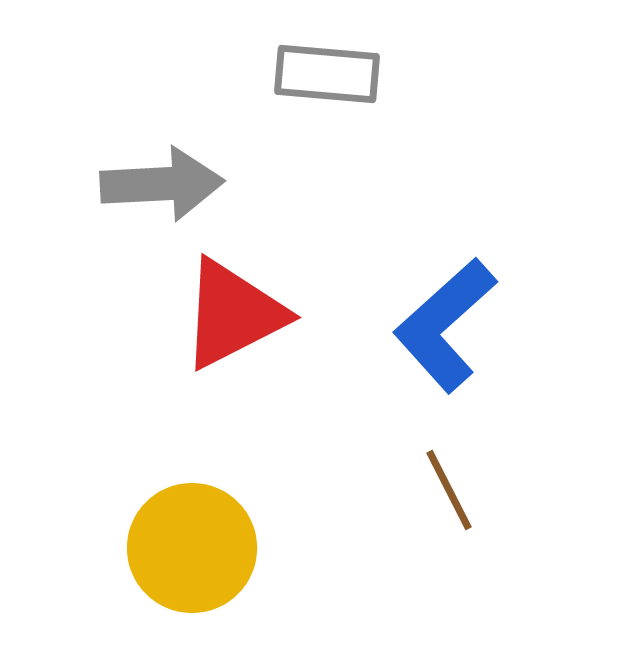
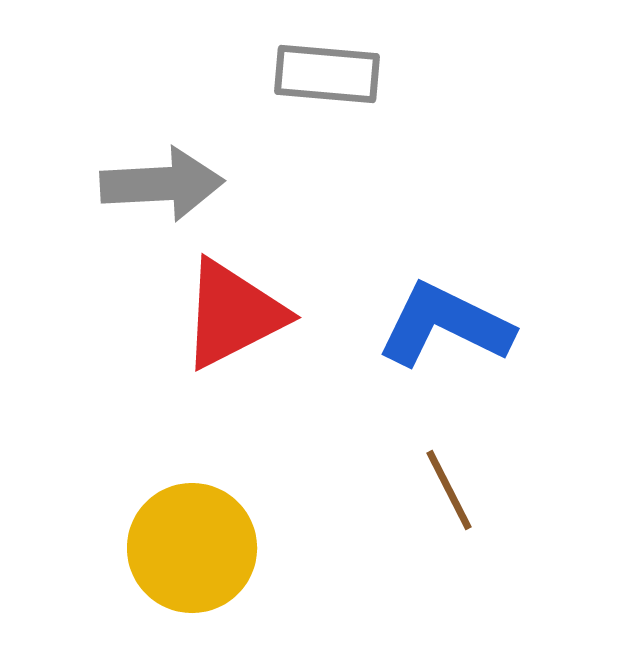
blue L-shape: rotated 68 degrees clockwise
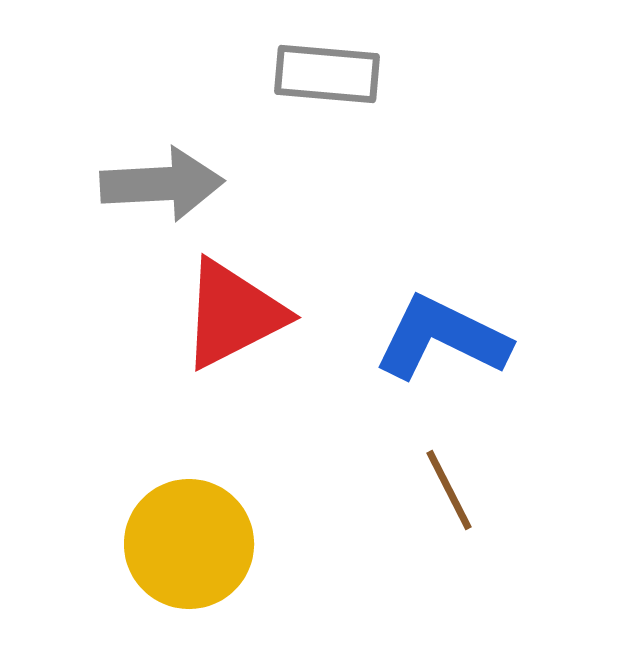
blue L-shape: moved 3 px left, 13 px down
yellow circle: moved 3 px left, 4 px up
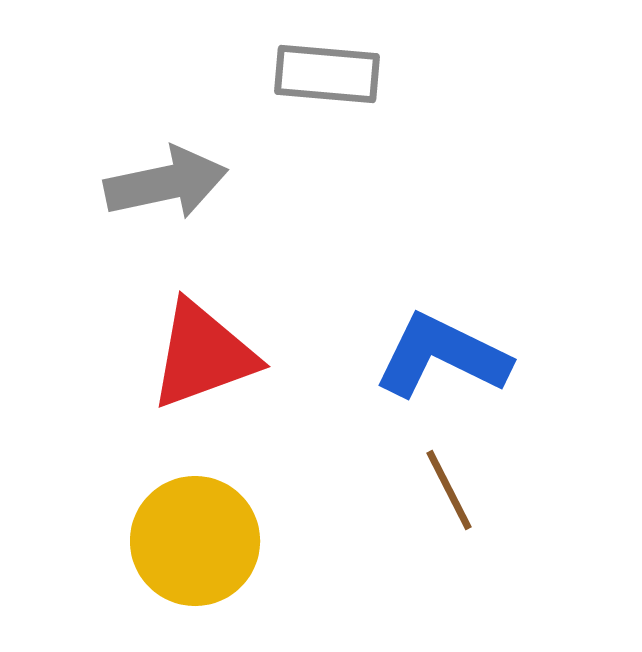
gray arrow: moved 4 px right, 1 px up; rotated 9 degrees counterclockwise
red triangle: moved 30 px left, 41 px down; rotated 7 degrees clockwise
blue L-shape: moved 18 px down
yellow circle: moved 6 px right, 3 px up
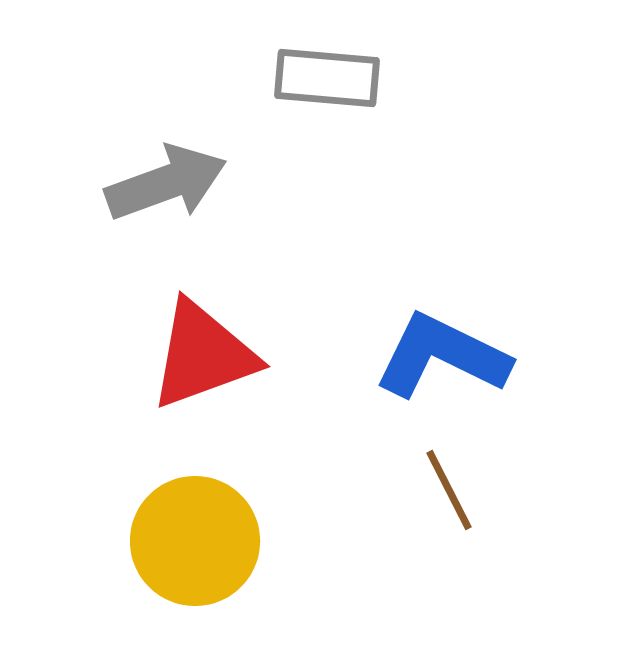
gray rectangle: moved 4 px down
gray arrow: rotated 8 degrees counterclockwise
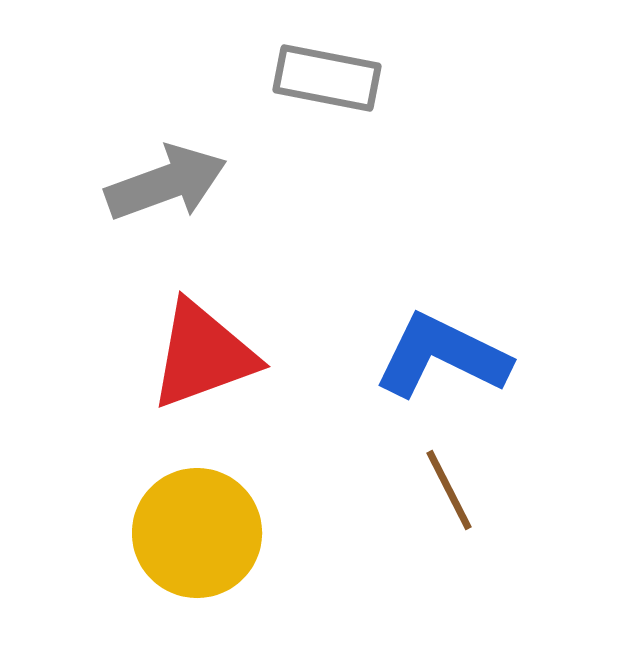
gray rectangle: rotated 6 degrees clockwise
yellow circle: moved 2 px right, 8 px up
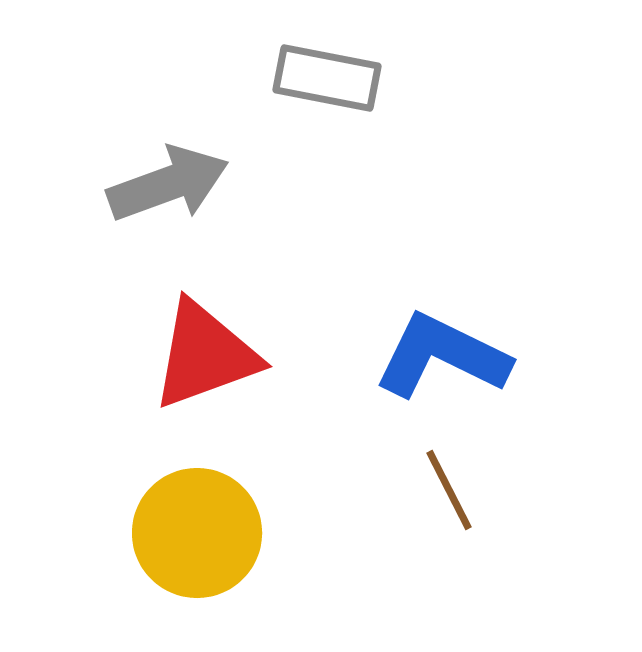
gray arrow: moved 2 px right, 1 px down
red triangle: moved 2 px right
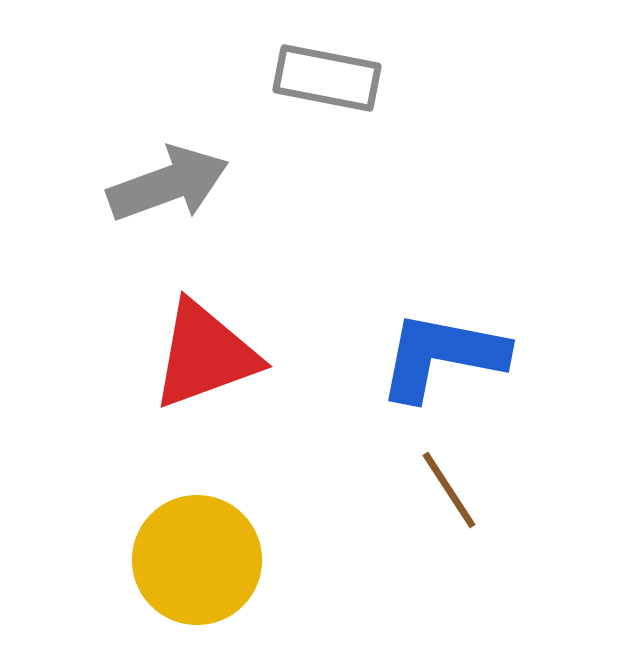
blue L-shape: rotated 15 degrees counterclockwise
brown line: rotated 6 degrees counterclockwise
yellow circle: moved 27 px down
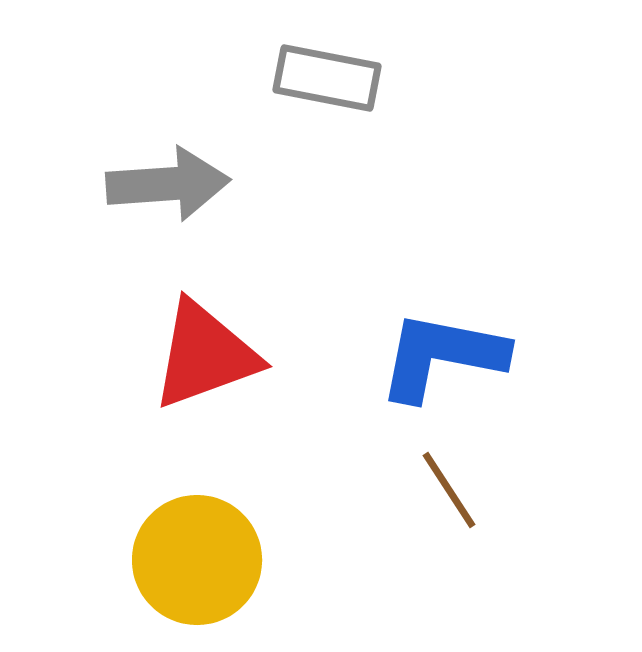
gray arrow: rotated 16 degrees clockwise
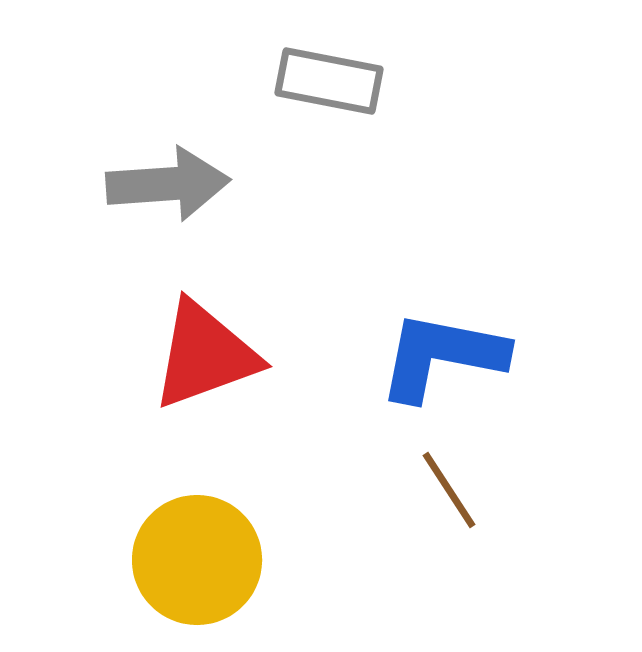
gray rectangle: moved 2 px right, 3 px down
